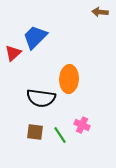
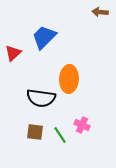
blue trapezoid: moved 9 px right
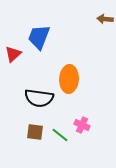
brown arrow: moved 5 px right, 7 px down
blue trapezoid: moved 5 px left; rotated 24 degrees counterclockwise
red triangle: moved 1 px down
black semicircle: moved 2 px left
green line: rotated 18 degrees counterclockwise
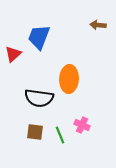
brown arrow: moved 7 px left, 6 px down
green line: rotated 30 degrees clockwise
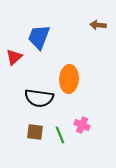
red triangle: moved 1 px right, 3 px down
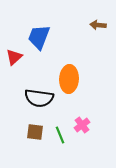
pink cross: rotated 28 degrees clockwise
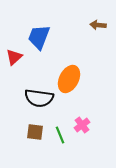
orange ellipse: rotated 24 degrees clockwise
